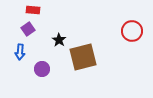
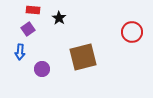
red circle: moved 1 px down
black star: moved 22 px up
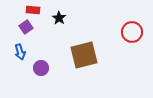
purple square: moved 2 px left, 2 px up
blue arrow: rotated 21 degrees counterclockwise
brown square: moved 1 px right, 2 px up
purple circle: moved 1 px left, 1 px up
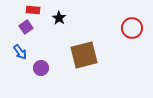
red circle: moved 4 px up
blue arrow: rotated 21 degrees counterclockwise
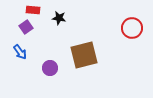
black star: rotated 24 degrees counterclockwise
purple circle: moved 9 px right
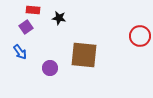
red circle: moved 8 px right, 8 px down
brown square: rotated 20 degrees clockwise
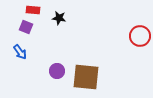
purple square: rotated 32 degrees counterclockwise
brown square: moved 2 px right, 22 px down
purple circle: moved 7 px right, 3 px down
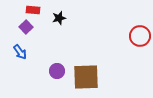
black star: rotated 24 degrees counterclockwise
purple square: rotated 24 degrees clockwise
brown square: rotated 8 degrees counterclockwise
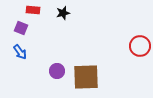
black star: moved 4 px right, 5 px up
purple square: moved 5 px left, 1 px down; rotated 24 degrees counterclockwise
red circle: moved 10 px down
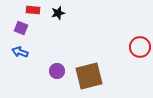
black star: moved 5 px left
red circle: moved 1 px down
blue arrow: rotated 147 degrees clockwise
brown square: moved 3 px right, 1 px up; rotated 12 degrees counterclockwise
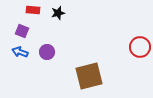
purple square: moved 1 px right, 3 px down
purple circle: moved 10 px left, 19 px up
